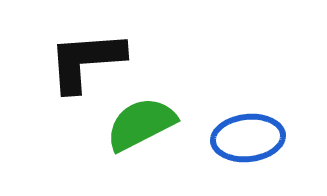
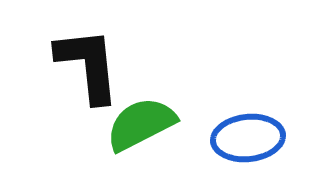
black L-shape: moved 2 px right, 4 px down; rotated 88 degrees clockwise
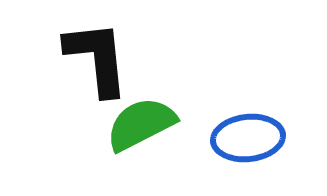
black L-shape: moved 9 px right, 7 px up
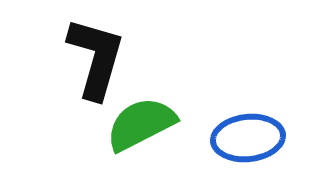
black L-shape: moved 1 px left; rotated 22 degrees clockwise
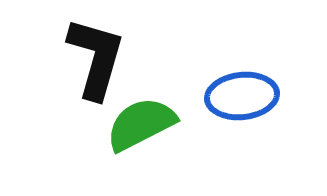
blue ellipse: moved 6 px left, 42 px up
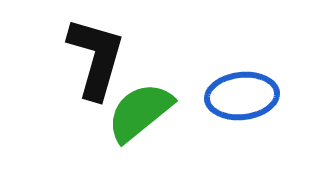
green semicircle: moved 1 px left, 12 px up; rotated 12 degrees counterclockwise
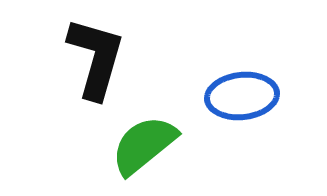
green semicircle: moved 4 px right, 33 px down
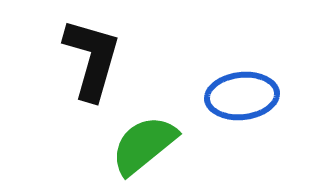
black L-shape: moved 4 px left, 1 px down
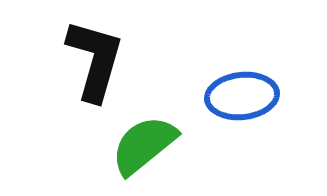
black L-shape: moved 3 px right, 1 px down
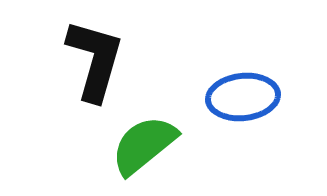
blue ellipse: moved 1 px right, 1 px down
